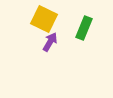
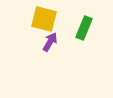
yellow square: rotated 12 degrees counterclockwise
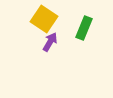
yellow square: rotated 20 degrees clockwise
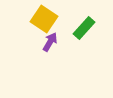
green rectangle: rotated 20 degrees clockwise
